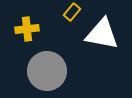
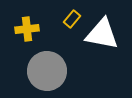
yellow rectangle: moved 7 px down
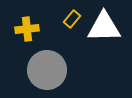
white triangle: moved 2 px right, 7 px up; rotated 12 degrees counterclockwise
gray circle: moved 1 px up
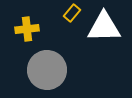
yellow rectangle: moved 6 px up
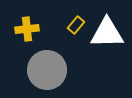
yellow rectangle: moved 4 px right, 12 px down
white triangle: moved 3 px right, 6 px down
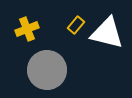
yellow cross: rotated 15 degrees counterclockwise
white triangle: rotated 15 degrees clockwise
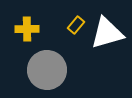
yellow cross: rotated 20 degrees clockwise
white triangle: rotated 30 degrees counterclockwise
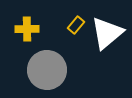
white triangle: rotated 24 degrees counterclockwise
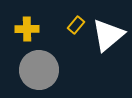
white triangle: moved 1 px right, 2 px down
gray circle: moved 8 px left
